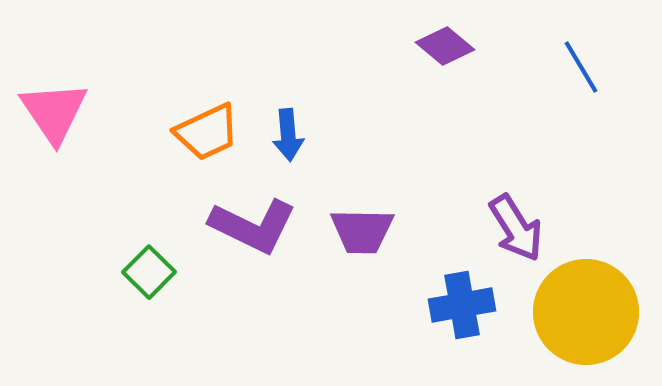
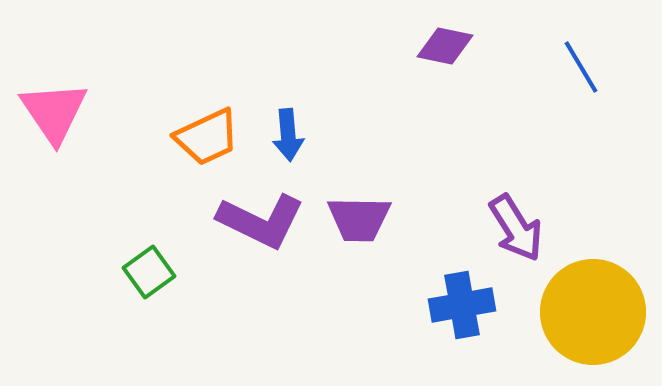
purple diamond: rotated 28 degrees counterclockwise
orange trapezoid: moved 5 px down
purple L-shape: moved 8 px right, 5 px up
purple trapezoid: moved 3 px left, 12 px up
green square: rotated 9 degrees clockwise
yellow circle: moved 7 px right
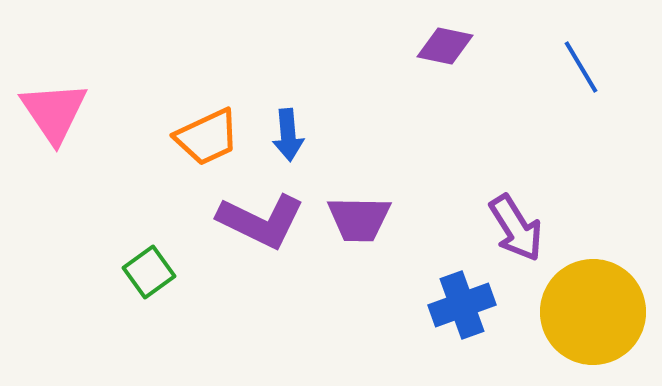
blue cross: rotated 10 degrees counterclockwise
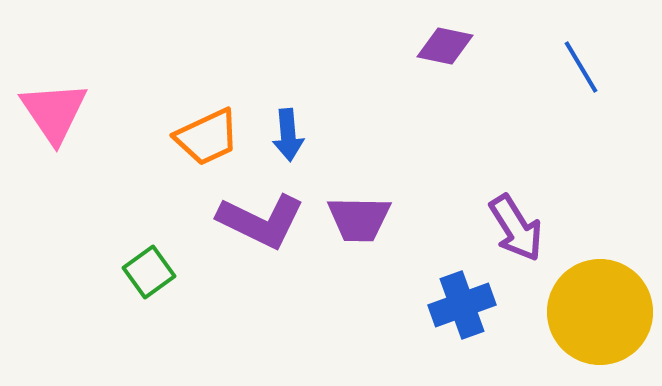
yellow circle: moved 7 px right
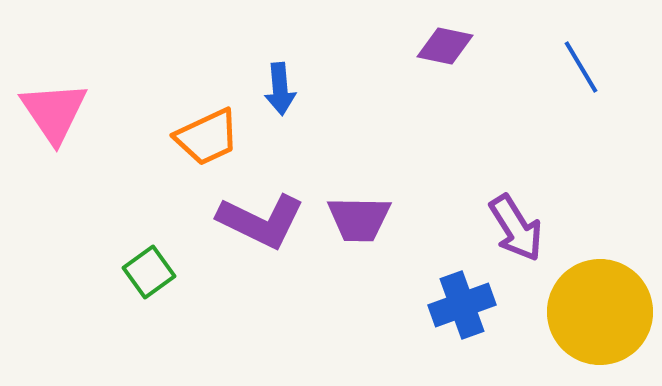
blue arrow: moved 8 px left, 46 px up
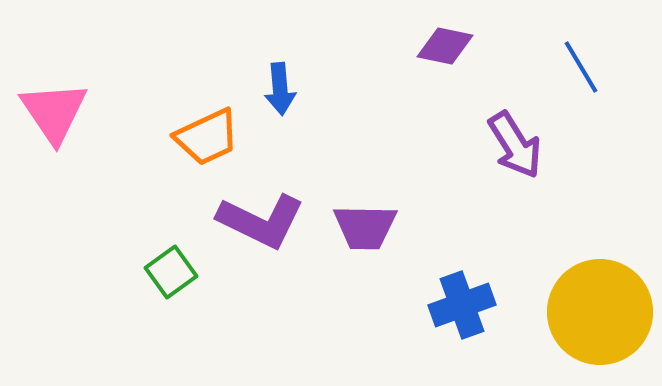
purple trapezoid: moved 6 px right, 8 px down
purple arrow: moved 1 px left, 83 px up
green square: moved 22 px right
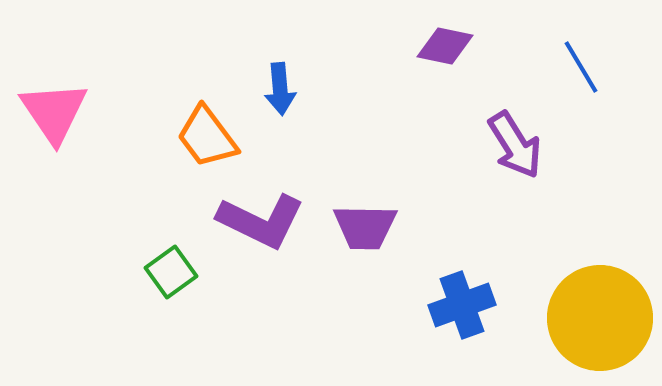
orange trapezoid: rotated 78 degrees clockwise
yellow circle: moved 6 px down
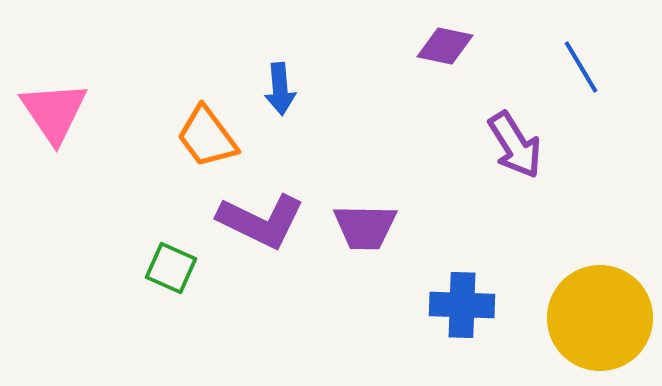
green square: moved 4 px up; rotated 30 degrees counterclockwise
blue cross: rotated 22 degrees clockwise
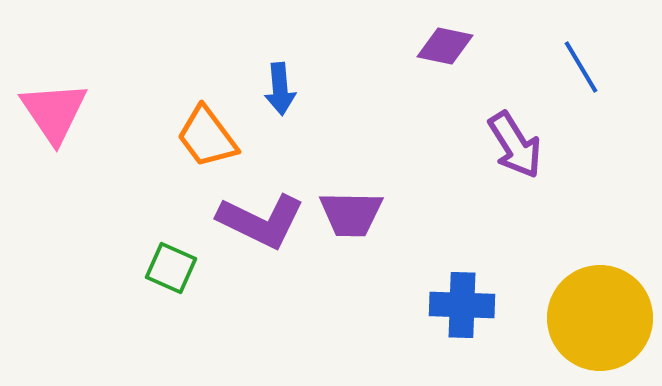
purple trapezoid: moved 14 px left, 13 px up
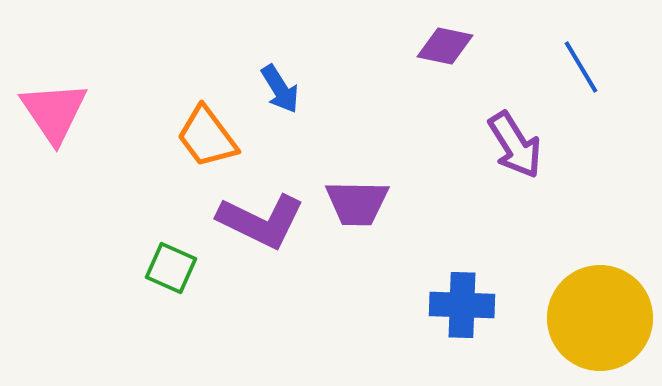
blue arrow: rotated 27 degrees counterclockwise
purple trapezoid: moved 6 px right, 11 px up
